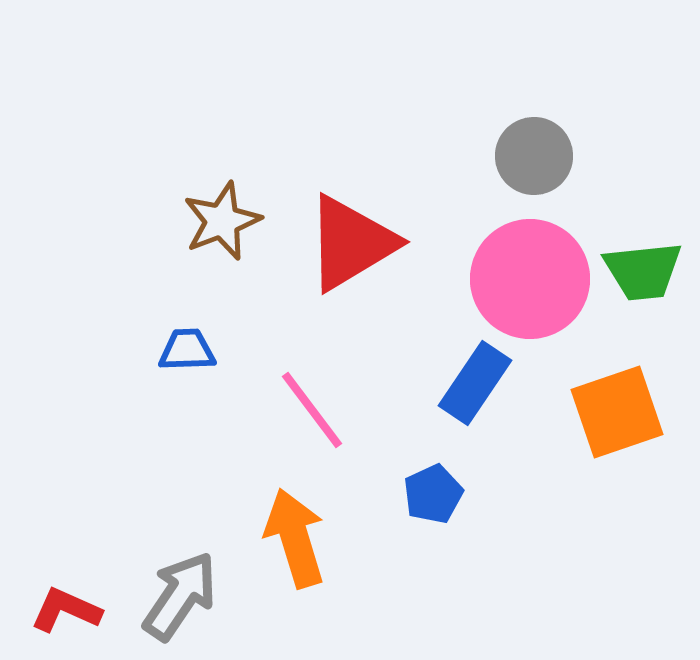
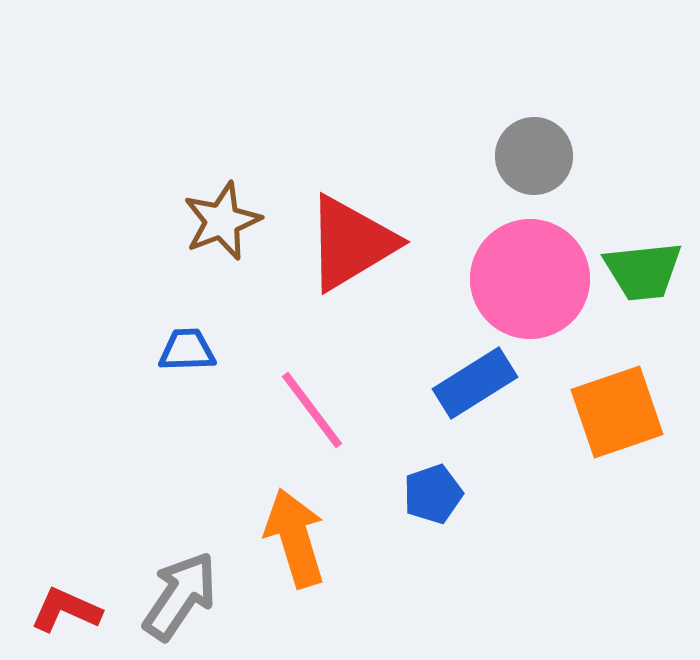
blue rectangle: rotated 24 degrees clockwise
blue pentagon: rotated 6 degrees clockwise
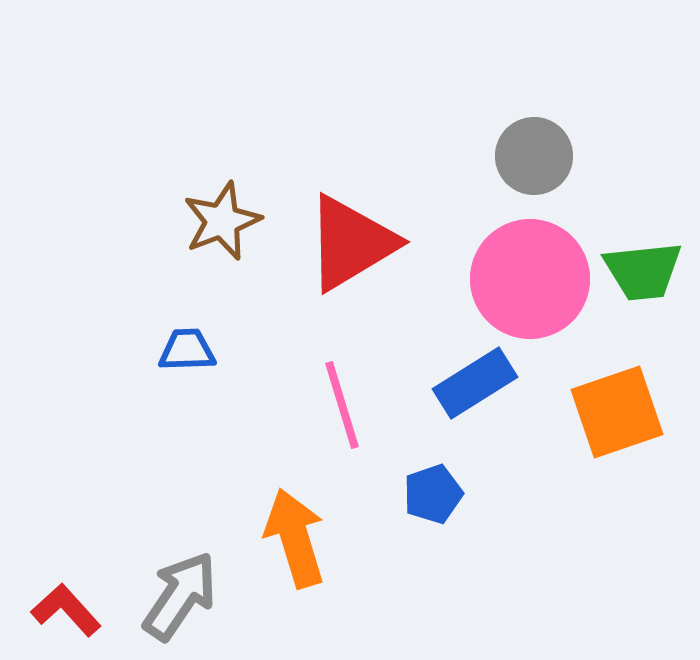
pink line: moved 30 px right, 5 px up; rotated 20 degrees clockwise
red L-shape: rotated 24 degrees clockwise
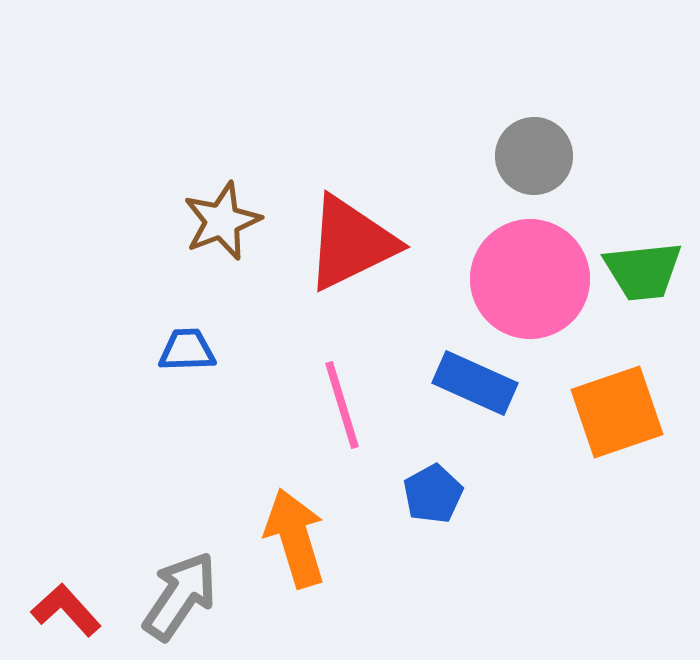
red triangle: rotated 5 degrees clockwise
blue rectangle: rotated 56 degrees clockwise
blue pentagon: rotated 10 degrees counterclockwise
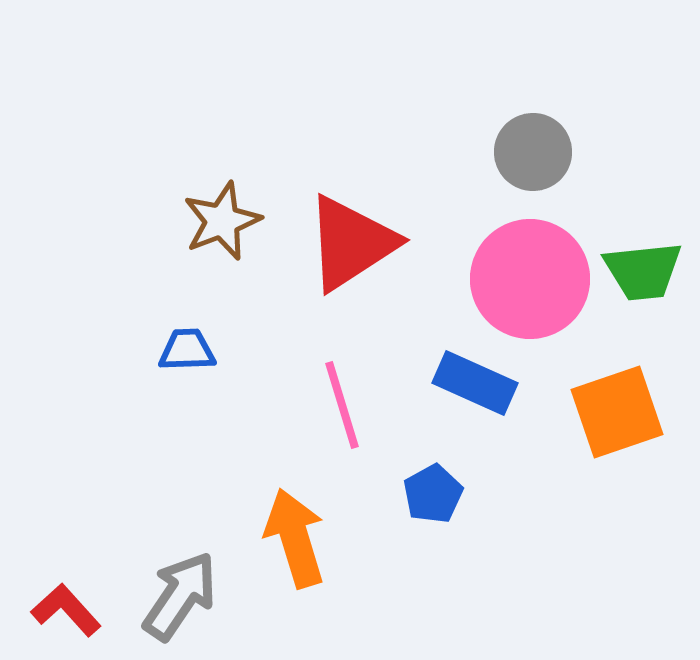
gray circle: moved 1 px left, 4 px up
red triangle: rotated 7 degrees counterclockwise
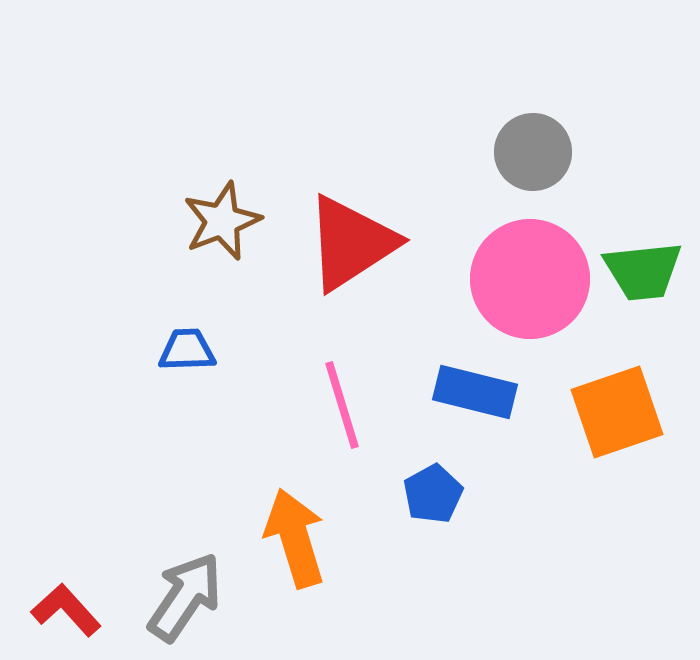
blue rectangle: moved 9 px down; rotated 10 degrees counterclockwise
gray arrow: moved 5 px right, 1 px down
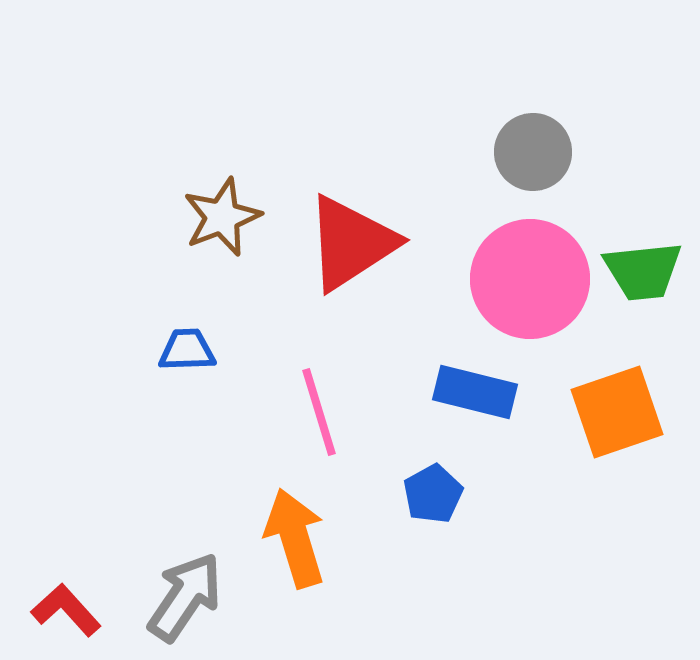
brown star: moved 4 px up
pink line: moved 23 px left, 7 px down
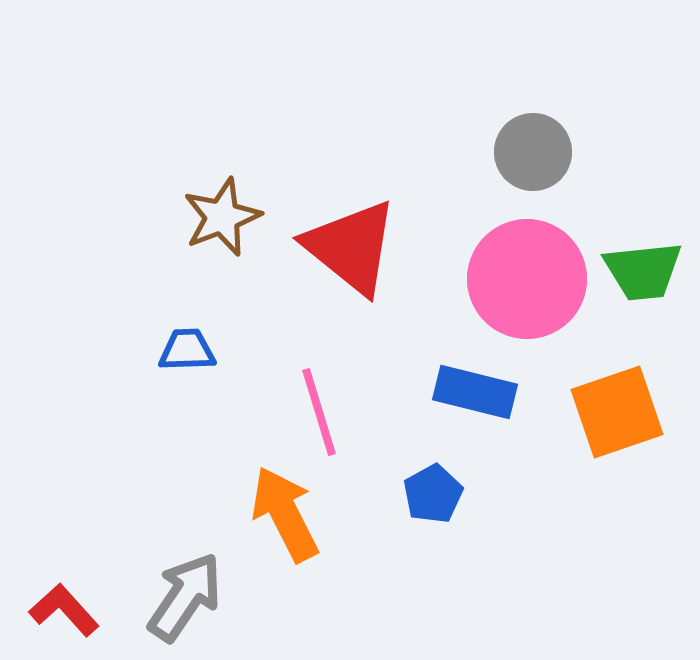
red triangle: moved 4 px down; rotated 48 degrees counterclockwise
pink circle: moved 3 px left
orange arrow: moved 10 px left, 24 px up; rotated 10 degrees counterclockwise
red L-shape: moved 2 px left
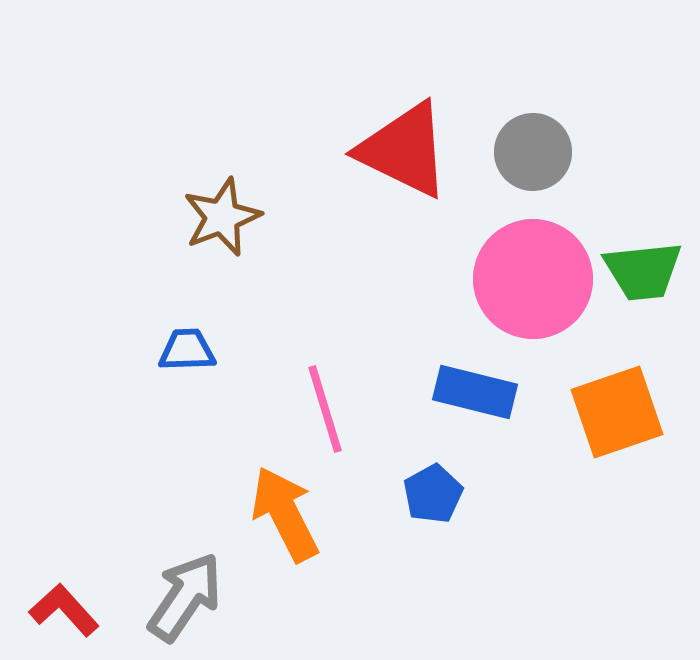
red triangle: moved 53 px right, 97 px up; rotated 13 degrees counterclockwise
pink circle: moved 6 px right
pink line: moved 6 px right, 3 px up
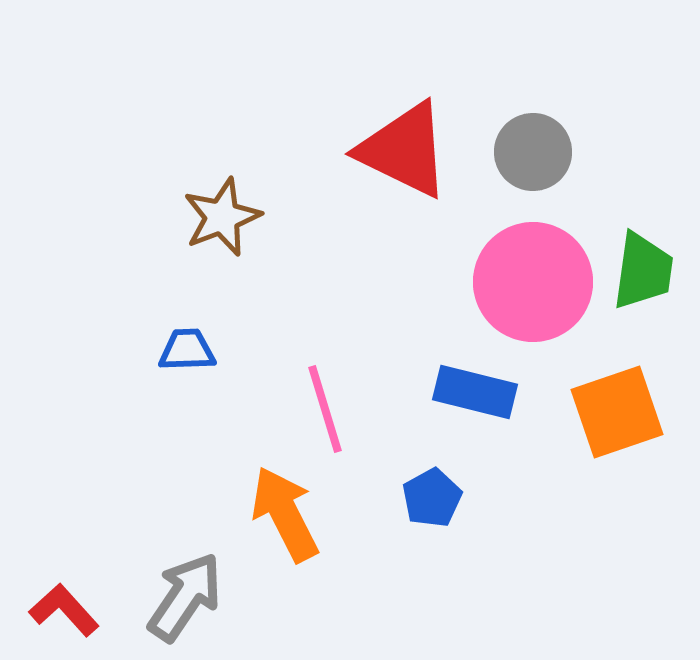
green trapezoid: rotated 76 degrees counterclockwise
pink circle: moved 3 px down
blue pentagon: moved 1 px left, 4 px down
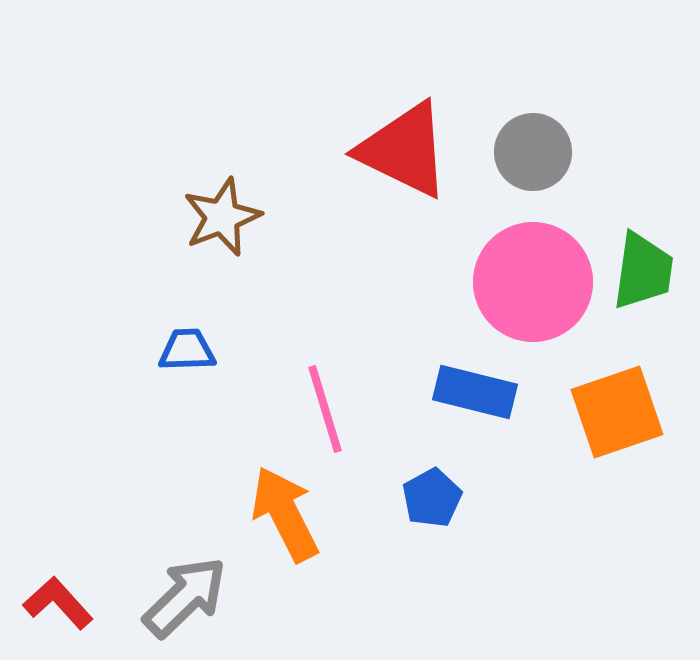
gray arrow: rotated 12 degrees clockwise
red L-shape: moved 6 px left, 7 px up
